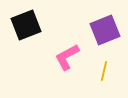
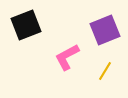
yellow line: moved 1 px right; rotated 18 degrees clockwise
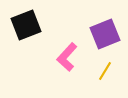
purple square: moved 4 px down
pink L-shape: rotated 20 degrees counterclockwise
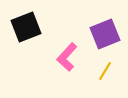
black square: moved 2 px down
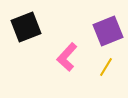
purple square: moved 3 px right, 3 px up
yellow line: moved 1 px right, 4 px up
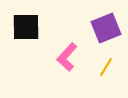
black square: rotated 20 degrees clockwise
purple square: moved 2 px left, 3 px up
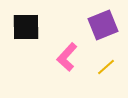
purple square: moved 3 px left, 3 px up
yellow line: rotated 18 degrees clockwise
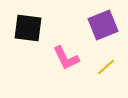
black square: moved 2 px right, 1 px down; rotated 8 degrees clockwise
pink L-shape: moved 1 px left, 1 px down; rotated 68 degrees counterclockwise
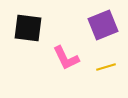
yellow line: rotated 24 degrees clockwise
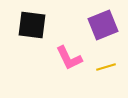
black square: moved 4 px right, 3 px up
pink L-shape: moved 3 px right
